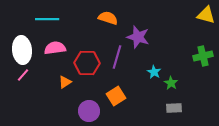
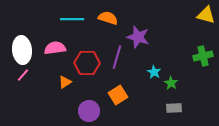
cyan line: moved 25 px right
orange square: moved 2 px right, 1 px up
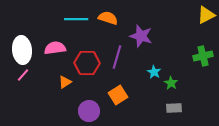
yellow triangle: rotated 42 degrees counterclockwise
cyan line: moved 4 px right
purple star: moved 3 px right, 1 px up
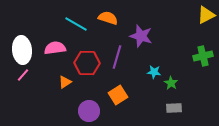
cyan line: moved 5 px down; rotated 30 degrees clockwise
cyan star: rotated 24 degrees counterclockwise
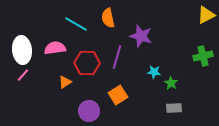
orange semicircle: rotated 120 degrees counterclockwise
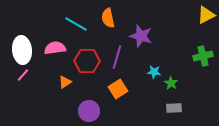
red hexagon: moved 2 px up
orange square: moved 6 px up
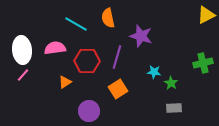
green cross: moved 7 px down
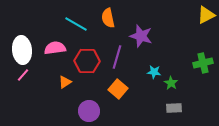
orange square: rotated 18 degrees counterclockwise
